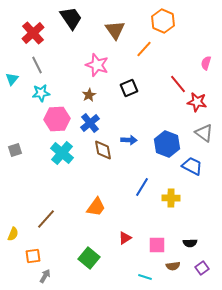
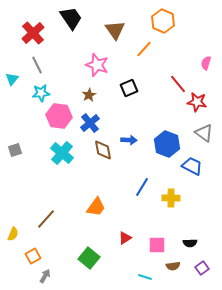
pink hexagon: moved 2 px right, 3 px up; rotated 10 degrees clockwise
orange square: rotated 21 degrees counterclockwise
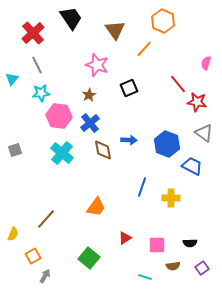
blue line: rotated 12 degrees counterclockwise
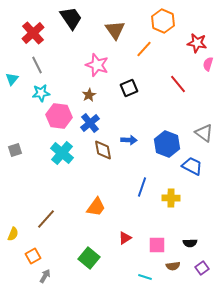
pink semicircle: moved 2 px right, 1 px down
red star: moved 59 px up
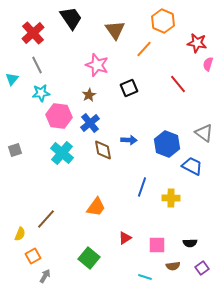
yellow semicircle: moved 7 px right
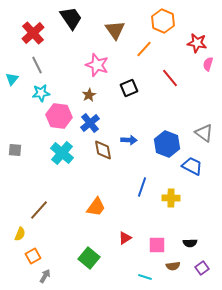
red line: moved 8 px left, 6 px up
gray square: rotated 24 degrees clockwise
brown line: moved 7 px left, 9 px up
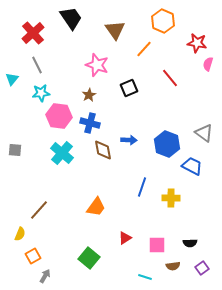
blue cross: rotated 36 degrees counterclockwise
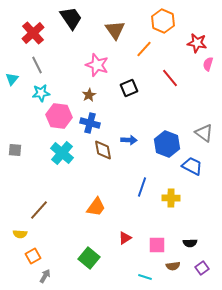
yellow semicircle: rotated 72 degrees clockwise
